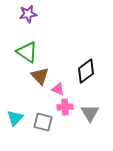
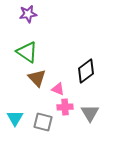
brown triangle: moved 3 px left, 2 px down
cyan triangle: rotated 12 degrees counterclockwise
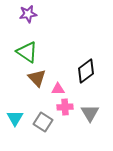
pink triangle: rotated 24 degrees counterclockwise
gray square: rotated 18 degrees clockwise
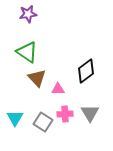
pink cross: moved 7 px down
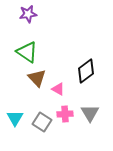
pink triangle: rotated 32 degrees clockwise
gray square: moved 1 px left
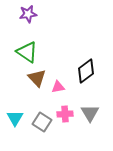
pink triangle: moved 2 px up; rotated 40 degrees counterclockwise
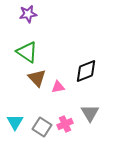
black diamond: rotated 15 degrees clockwise
pink cross: moved 10 px down; rotated 21 degrees counterclockwise
cyan triangle: moved 4 px down
gray square: moved 5 px down
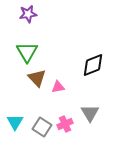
green triangle: rotated 25 degrees clockwise
black diamond: moved 7 px right, 6 px up
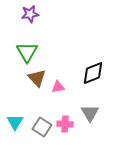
purple star: moved 2 px right
black diamond: moved 8 px down
pink cross: rotated 28 degrees clockwise
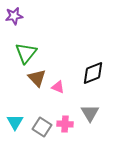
purple star: moved 16 px left, 2 px down
green triangle: moved 1 px left, 1 px down; rotated 10 degrees clockwise
pink triangle: rotated 32 degrees clockwise
